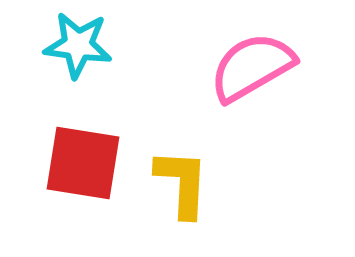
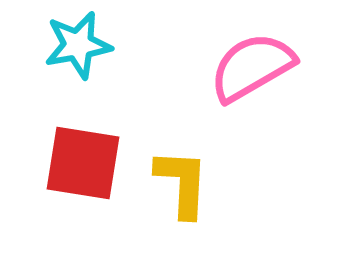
cyan star: rotated 18 degrees counterclockwise
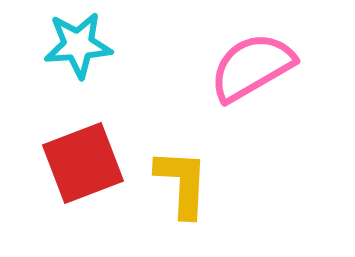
cyan star: rotated 6 degrees clockwise
red square: rotated 30 degrees counterclockwise
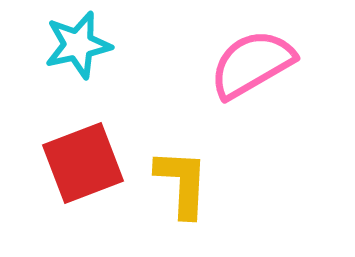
cyan star: rotated 8 degrees counterclockwise
pink semicircle: moved 3 px up
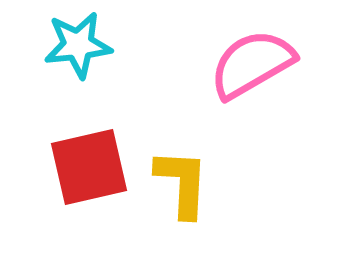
cyan star: rotated 6 degrees clockwise
red square: moved 6 px right, 4 px down; rotated 8 degrees clockwise
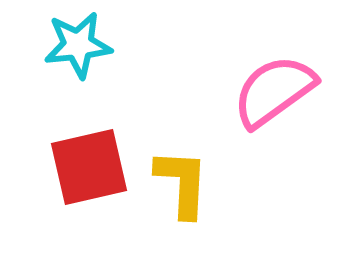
pink semicircle: moved 22 px right, 27 px down; rotated 6 degrees counterclockwise
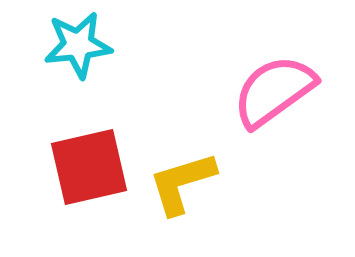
yellow L-shape: rotated 110 degrees counterclockwise
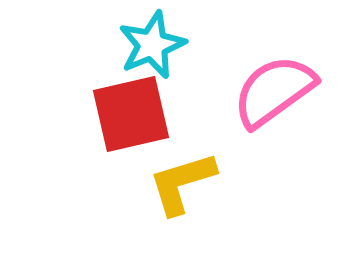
cyan star: moved 74 px right; rotated 16 degrees counterclockwise
red square: moved 42 px right, 53 px up
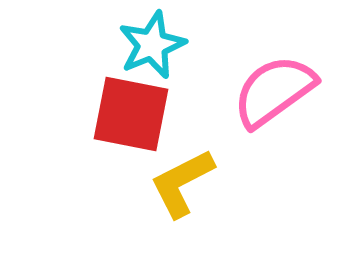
red square: rotated 24 degrees clockwise
yellow L-shape: rotated 10 degrees counterclockwise
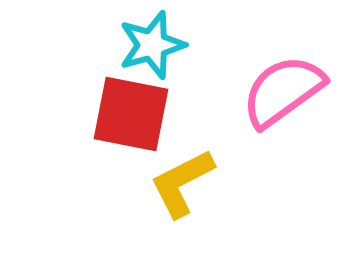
cyan star: rotated 6 degrees clockwise
pink semicircle: moved 9 px right
